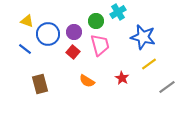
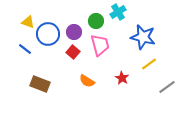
yellow triangle: moved 1 px right, 1 px down
brown rectangle: rotated 54 degrees counterclockwise
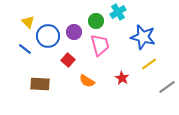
yellow triangle: rotated 24 degrees clockwise
blue circle: moved 2 px down
red square: moved 5 px left, 8 px down
brown rectangle: rotated 18 degrees counterclockwise
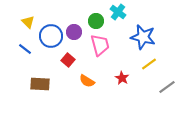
cyan cross: rotated 21 degrees counterclockwise
blue circle: moved 3 px right
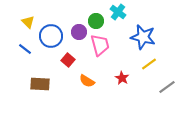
purple circle: moved 5 px right
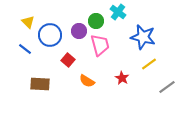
purple circle: moved 1 px up
blue circle: moved 1 px left, 1 px up
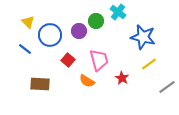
pink trapezoid: moved 1 px left, 15 px down
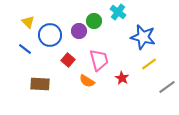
green circle: moved 2 px left
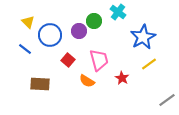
blue star: rotated 30 degrees clockwise
gray line: moved 13 px down
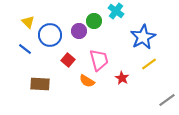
cyan cross: moved 2 px left, 1 px up
